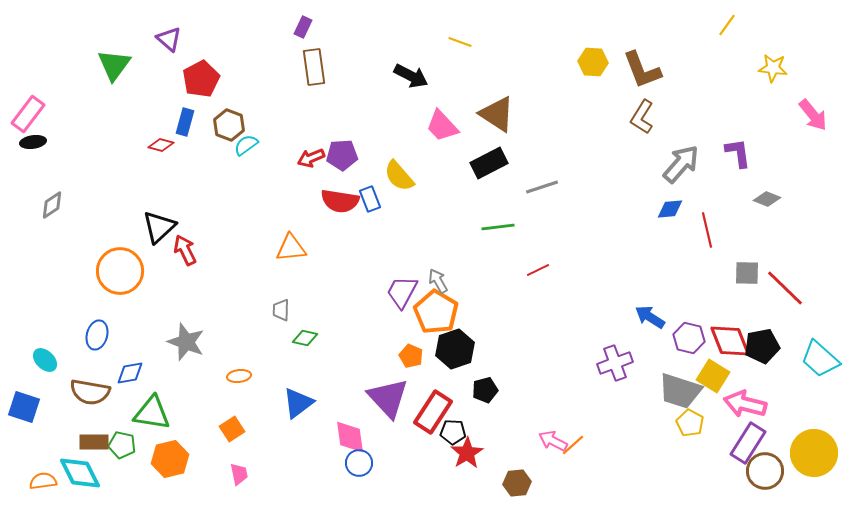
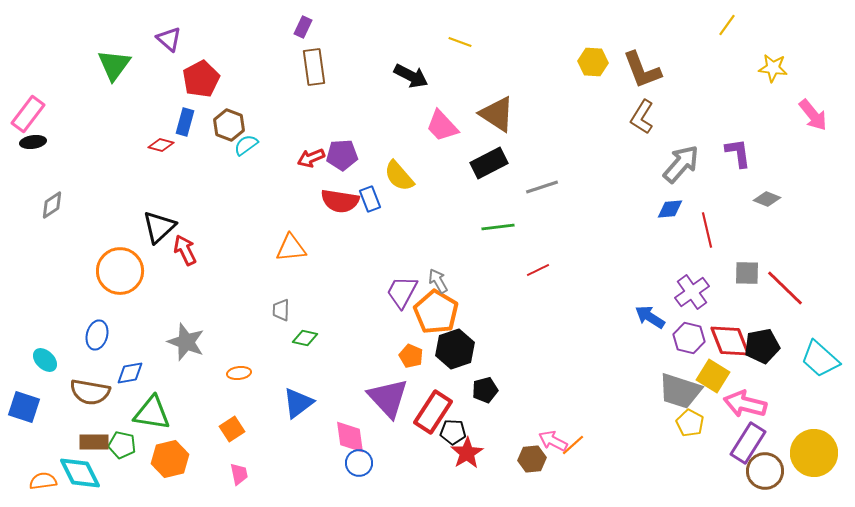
purple cross at (615, 363): moved 77 px right, 71 px up; rotated 16 degrees counterclockwise
orange ellipse at (239, 376): moved 3 px up
brown hexagon at (517, 483): moved 15 px right, 24 px up
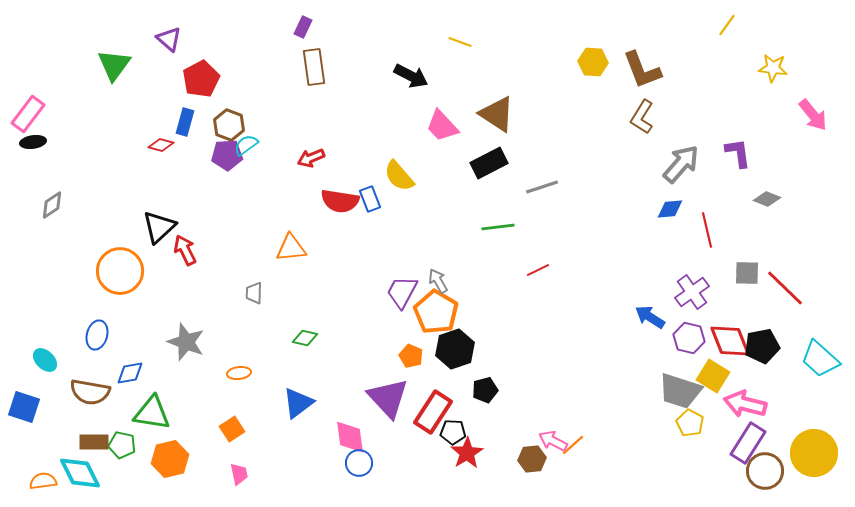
purple pentagon at (342, 155): moved 115 px left
gray trapezoid at (281, 310): moved 27 px left, 17 px up
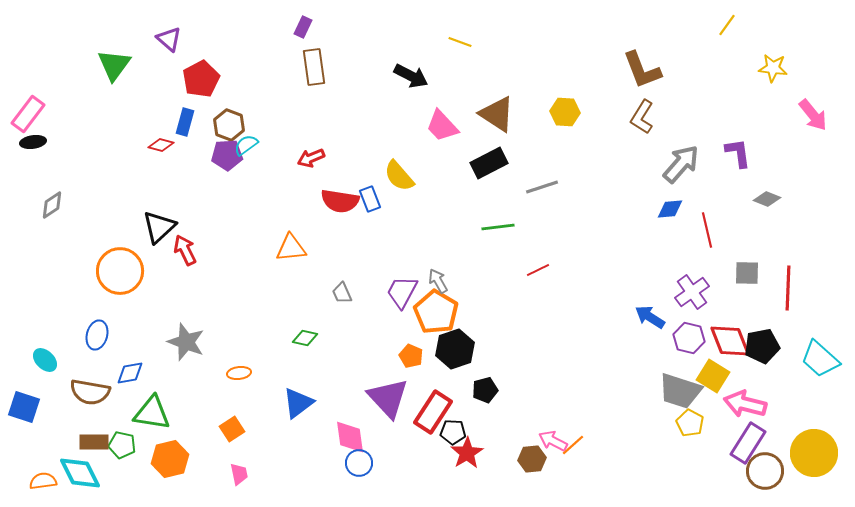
yellow hexagon at (593, 62): moved 28 px left, 50 px down
red line at (785, 288): moved 3 px right; rotated 48 degrees clockwise
gray trapezoid at (254, 293): moved 88 px right; rotated 25 degrees counterclockwise
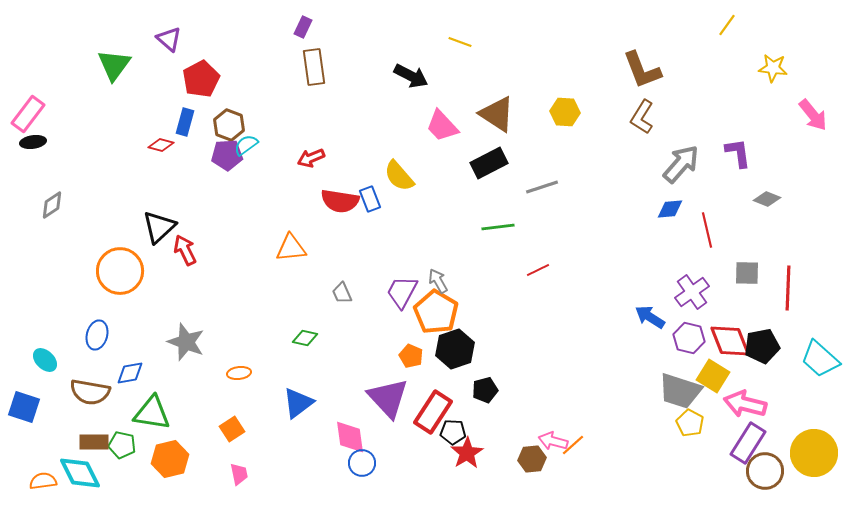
pink arrow at (553, 441): rotated 12 degrees counterclockwise
blue circle at (359, 463): moved 3 px right
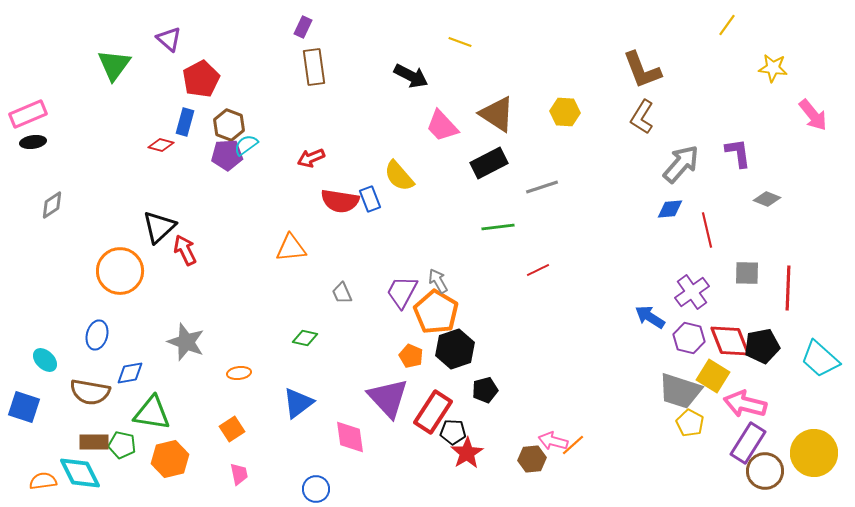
pink rectangle at (28, 114): rotated 30 degrees clockwise
blue circle at (362, 463): moved 46 px left, 26 px down
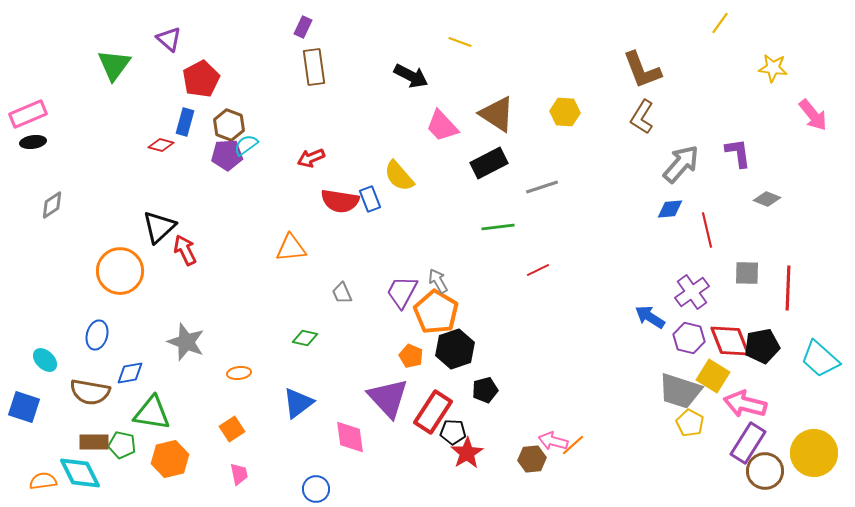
yellow line at (727, 25): moved 7 px left, 2 px up
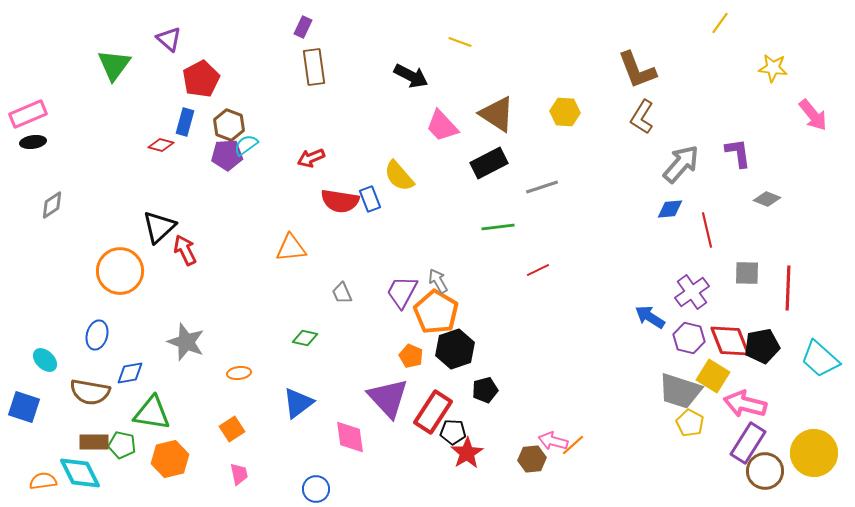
brown L-shape at (642, 70): moved 5 px left
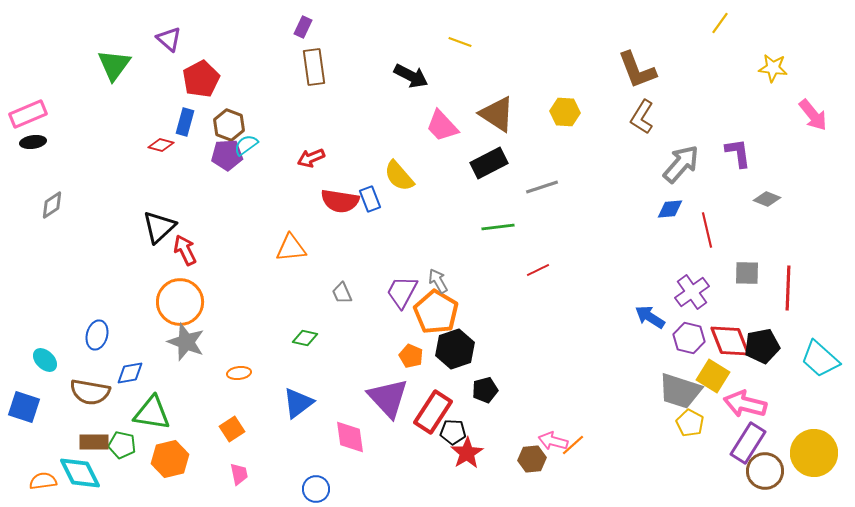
orange circle at (120, 271): moved 60 px right, 31 px down
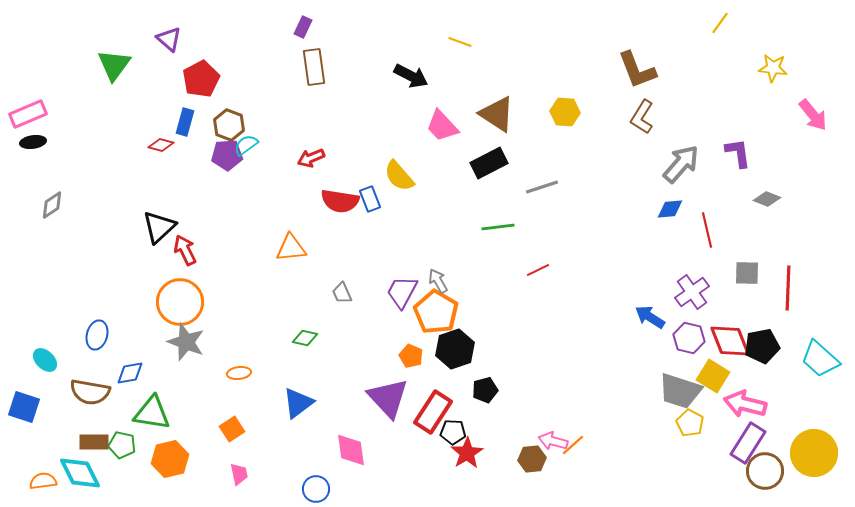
pink diamond at (350, 437): moved 1 px right, 13 px down
